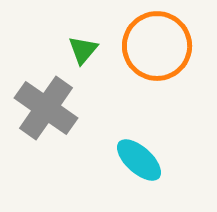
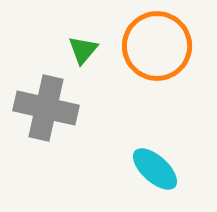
gray cross: rotated 22 degrees counterclockwise
cyan ellipse: moved 16 px right, 9 px down
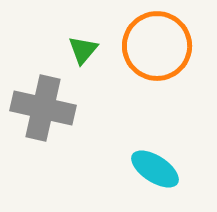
gray cross: moved 3 px left
cyan ellipse: rotated 9 degrees counterclockwise
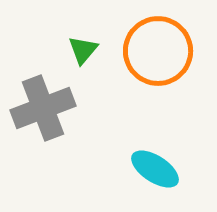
orange circle: moved 1 px right, 5 px down
gray cross: rotated 34 degrees counterclockwise
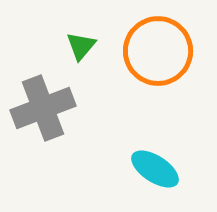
green triangle: moved 2 px left, 4 px up
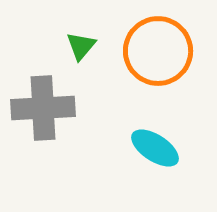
gray cross: rotated 18 degrees clockwise
cyan ellipse: moved 21 px up
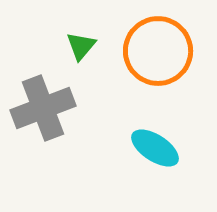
gray cross: rotated 18 degrees counterclockwise
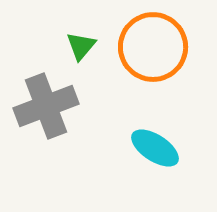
orange circle: moved 5 px left, 4 px up
gray cross: moved 3 px right, 2 px up
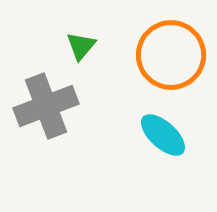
orange circle: moved 18 px right, 8 px down
cyan ellipse: moved 8 px right, 13 px up; rotated 9 degrees clockwise
